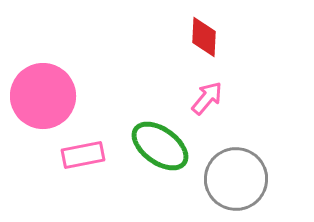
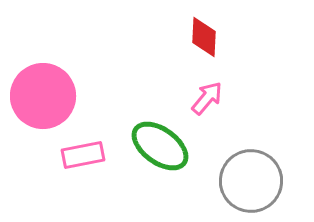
gray circle: moved 15 px right, 2 px down
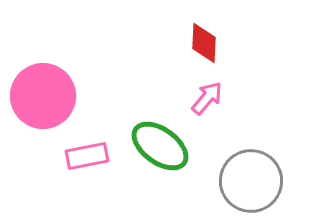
red diamond: moved 6 px down
pink rectangle: moved 4 px right, 1 px down
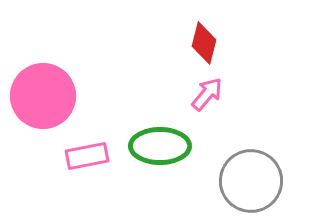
red diamond: rotated 12 degrees clockwise
pink arrow: moved 4 px up
green ellipse: rotated 36 degrees counterclockwise
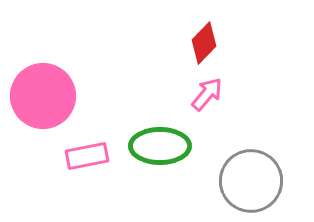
red diamond: rotated 30 degrees clockwise
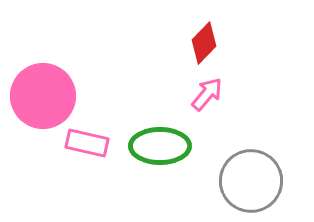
pink rectangle: moved 13 px up; rotated 24 degrees clockwise
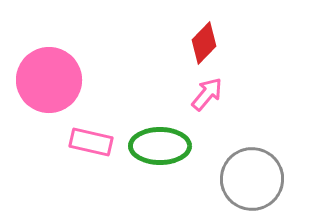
pink circle: moved 6 px right, 16 px up
pink rectangle: moved 4 px right, 1 px up
gray circle: moved 1 px right, 2 px up
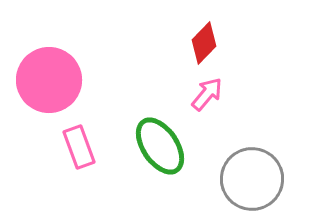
pink rectangle: moved 12 px left, 5 px down; rotated 57 degrees clockwise
green ellipse: rotated 56 degrees clockwise
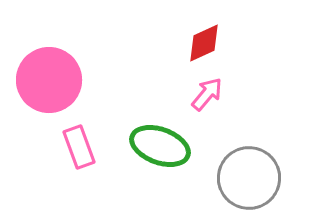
red diamond: rotated 21 degrees clockwise
green ellipse: rotated 36 degrees counterclockwise
gray circle: moved 3 px left, 1 px up
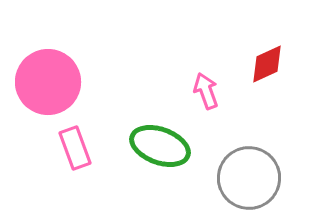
red diamond: moved 63 px right, 21 px down
pink circle: moved 1 px left, 2 px down
pink arrow: moved 1 px left, 3 px up; rotated 60 degrees counterclockwise
pink rectangle: moved 4 px left, 1 px down
